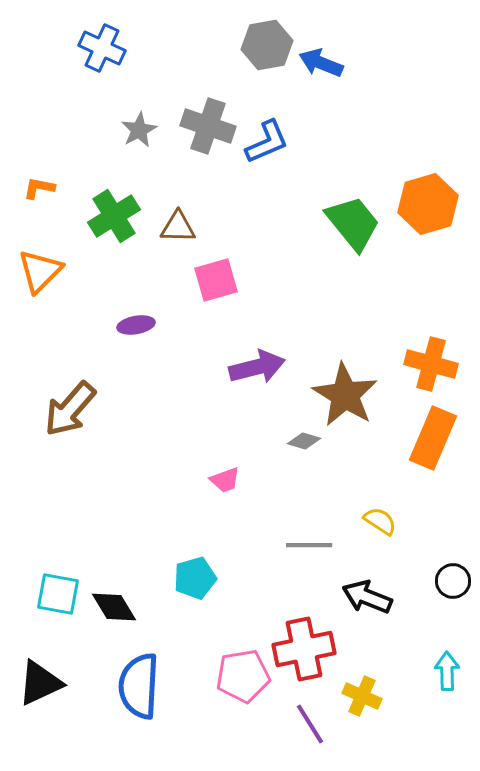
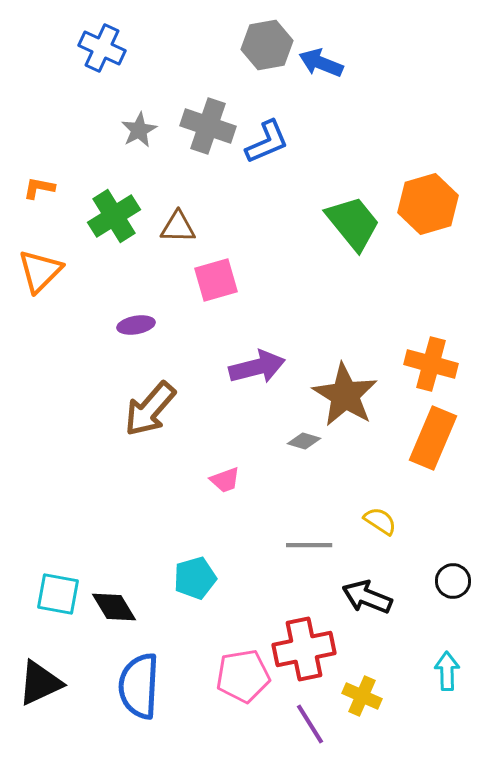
brown arrow: moved 80 px right
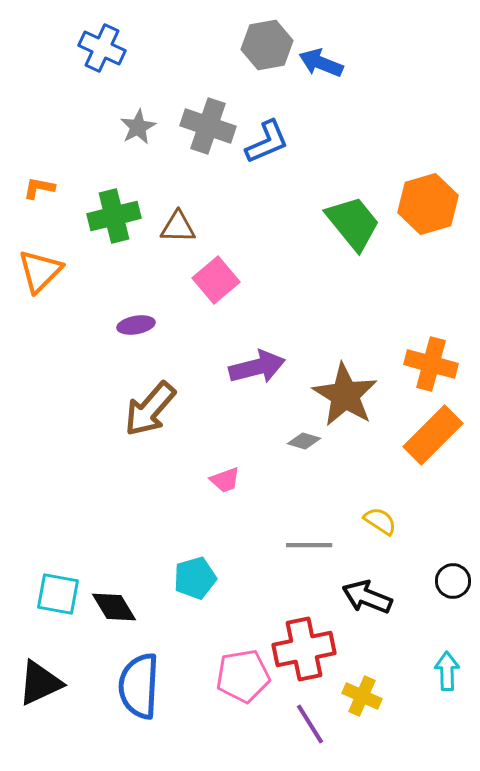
gray star: moved 1 px left, 3 px up
green cross: rotated 18 degrees clockwise
pink square: rotated 24 degrees counterclockwise
orange rectangle: moved 3 px up; rotated 22 degrees clockwise
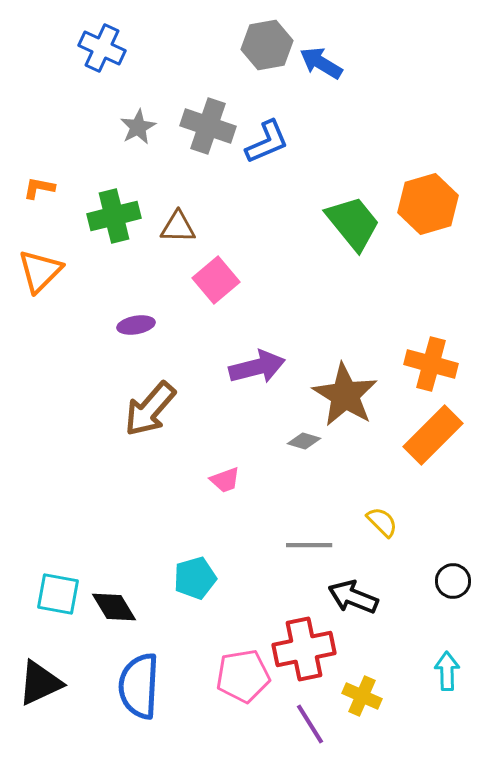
blue arrow: rotated 9 degrees clockwise
yellow semicircle: moved 2 px right, 1 px down; rotated 12 degrees clockwise
black arrow: moved 14 px left
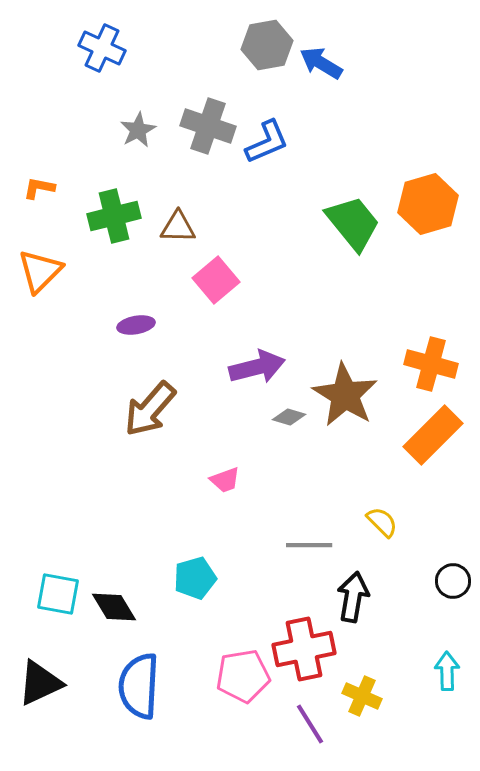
gray star: moved 3 px down
gray diamond: moved 15 px left, 24 px up
black arrow: rotated 78 degrees clockwise
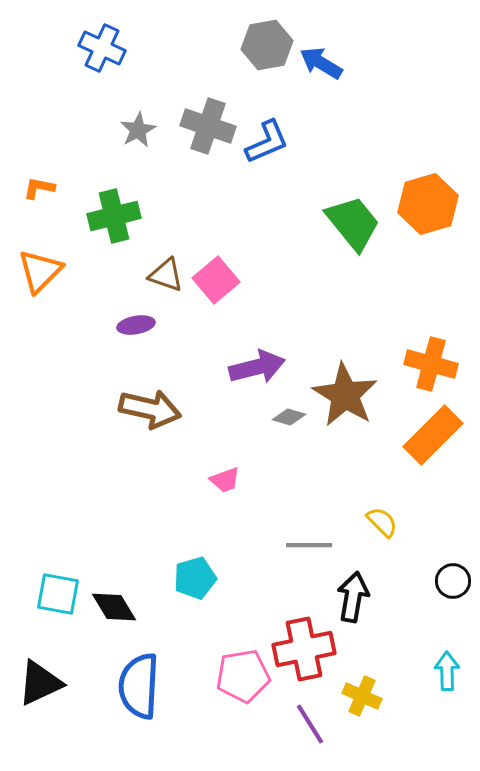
brown triangle: moved 12 px left, 48 px down; rotated 18 degrees clockwise
brown arrow: rotated 118 degrees counterclockwise
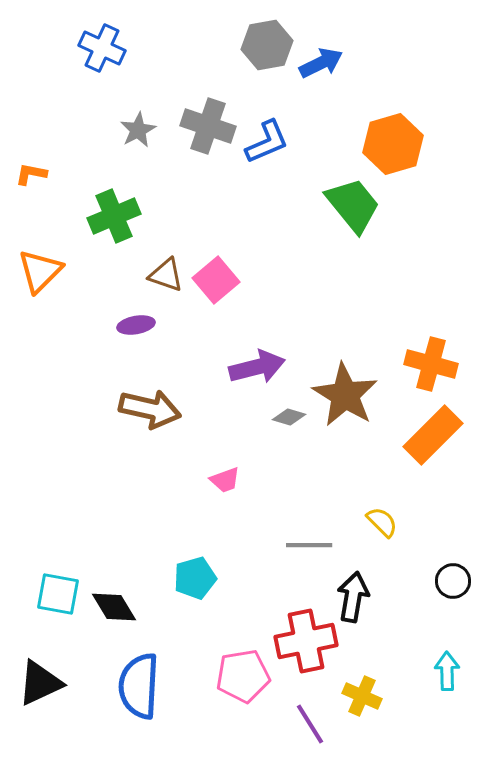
blue arrow: rotated 123 degrees clockwise
orange L-shape: moved 8 px left, 14 px up
orange hexagon: moved 35 px left, 60 px up
green cross: rotated 9 degrees counterclockwise
green trapezoid: moved 18 px up
red cross: moved 2 px right, 8 px up
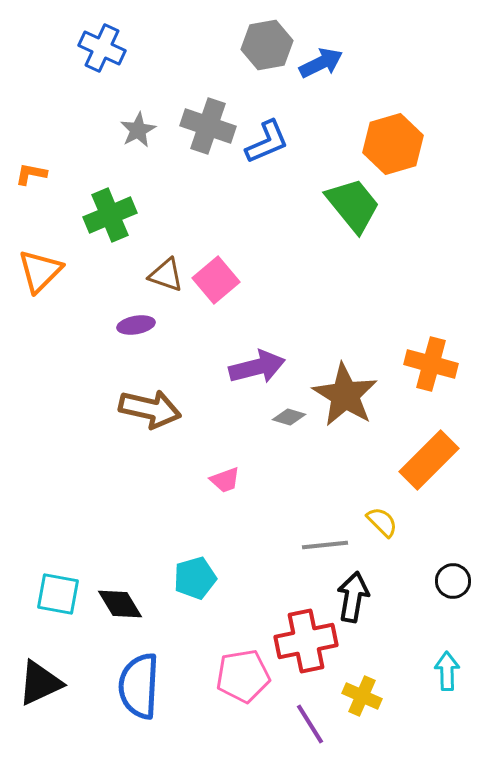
green cross: moved 4 px left, 1 px up
orange rectangle: moved 4 px left, 25 px down
gray line: moved 16 px right; rotated 6 degrees counterclockwise
black diamond: moved 6 px right, 3 px up
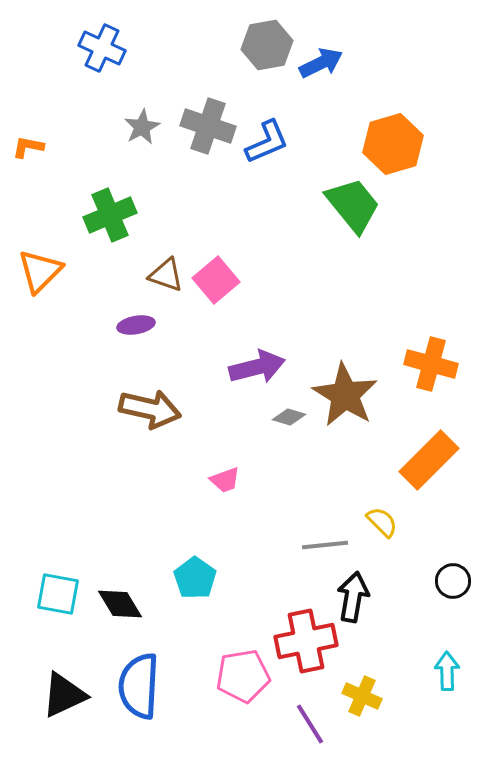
gray star: moved 4 px right, 3 px up
orange L-shape: moved 3 px left, 27 px up
cyan pentagon: rotated 21 degrees counterclockwise
black triangle: moved 24 px right, 12 px down
